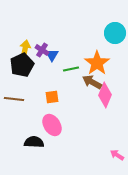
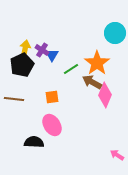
green line: rotated 21 degrees counterclockwise
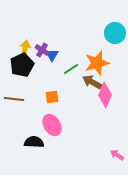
orange star: rotated 20 degrees clockwise
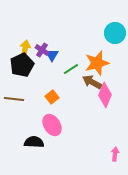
orange square: rotated 32 degrees counterclockwise
pink arrow: moved 2 px left, 1 px up; rotated 64 degrees clockwise
